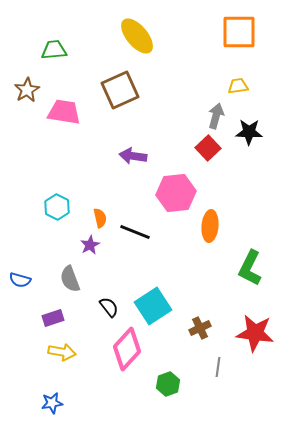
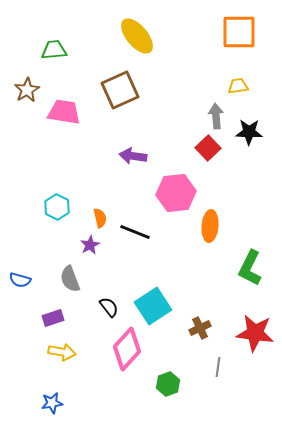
gray arrow: rotated 20 degrees counterclockwise
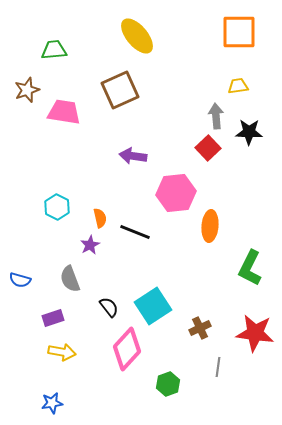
brown star: rotated 10 degrees clockwise
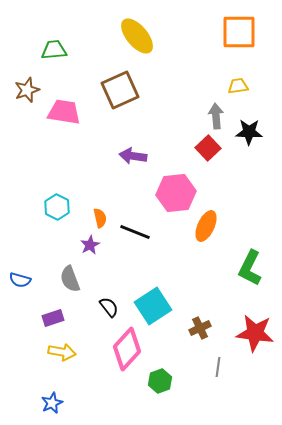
orange ellipse: moved 4 px left; rotated 20 degrees clockwise
green hexagon: moved 8 px left, 3 px up
blue star: rotated 15 degrees counterclockwise
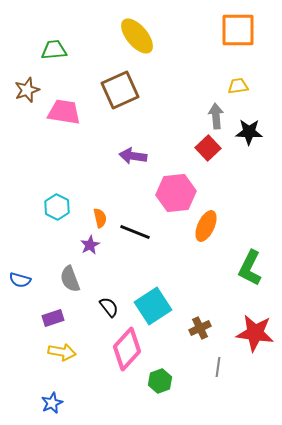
orange square: moved 1 px left, 2 px up
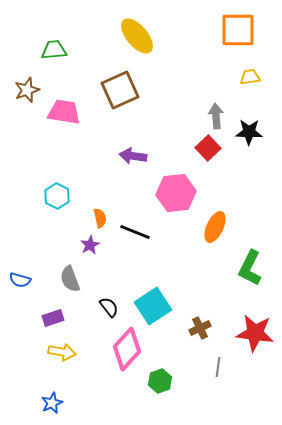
yellow trapezoid: moved 12 px right, 9 px up
cyan hexagon: moved 11 px up
orange ellipse: moved 9 px right, 1 px down
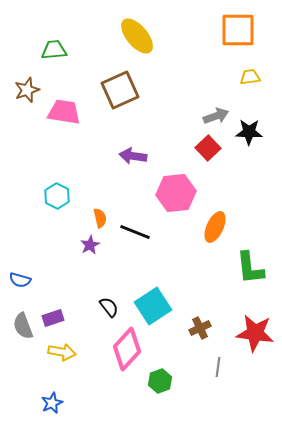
gray arrow: rotated 75 degrees clockwise
green L-shape: rotated 33 degrees counterclockwise
gray semicircle: moved 47 px left, 47 px down
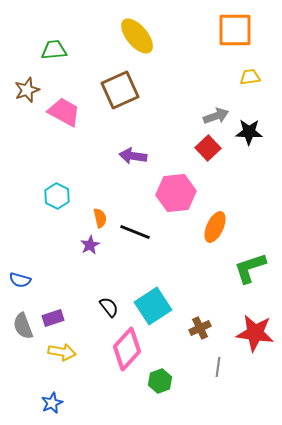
orange square: moved 3 px left
pink trapezoid: rotated 20 degrees clockwise
green L-shape: rotated 78 degrees clockwise
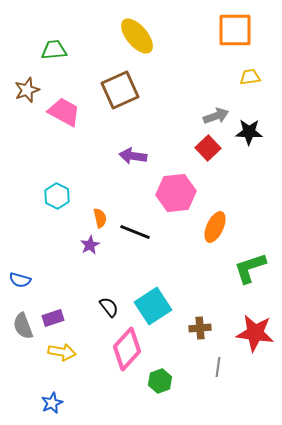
brown cross: rotated 20 degrees clockwise
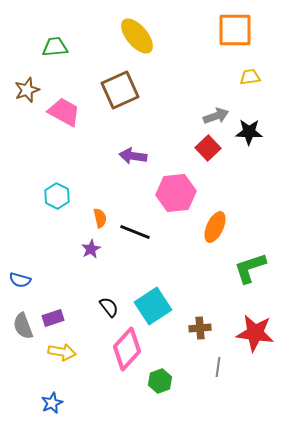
green trapezoid: moved 1 px right, 3 px up
purple star: moved 1 px right, 4 px down
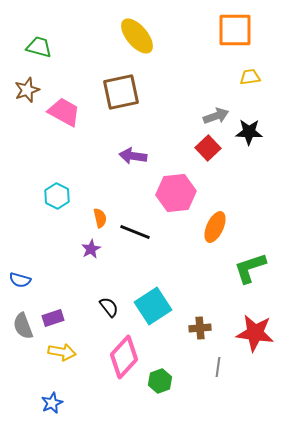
green trapezoid: moved 16 px left; rotated 20 degrees clockwise
brown square: moved 1 px right, 2 px down; rotated 12 degrees clockwise
pink diamond: moved 3 px left, 8 px down
